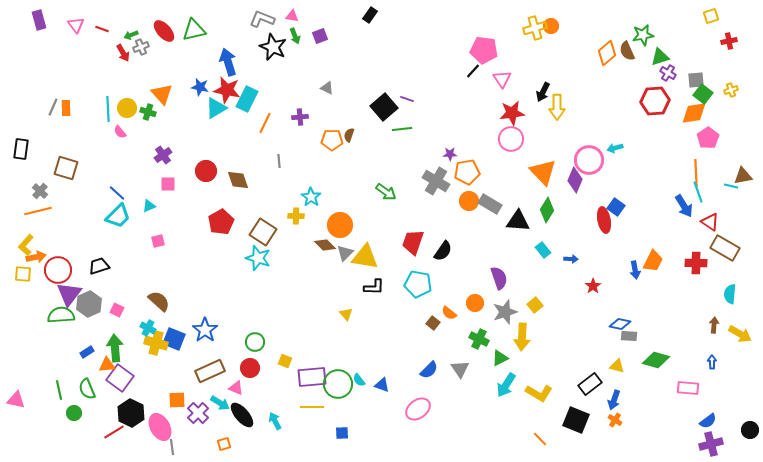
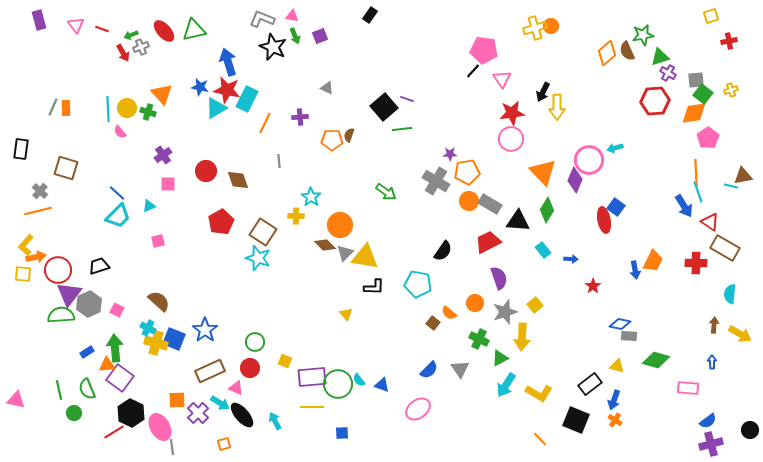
red trapezoid at (413, 242): moved 75 px right; rotated 44 degrees clockwise
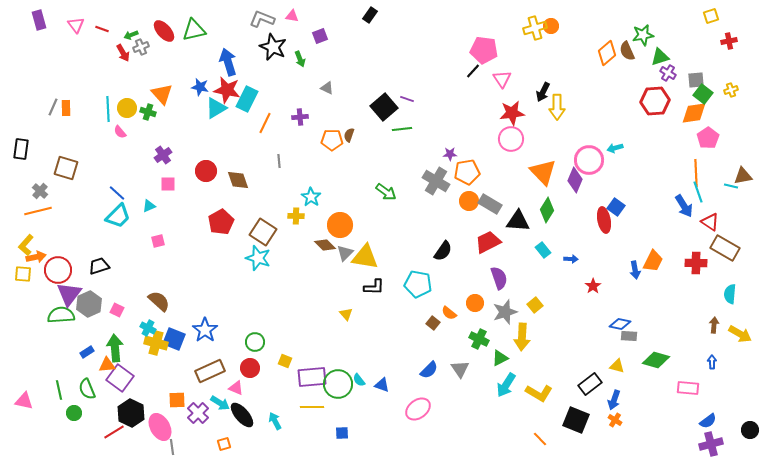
green arrow at (295, 36): moved 5 px right, 23 px down
pink triangle at (16, 400): moved 8 px right, 1 px down
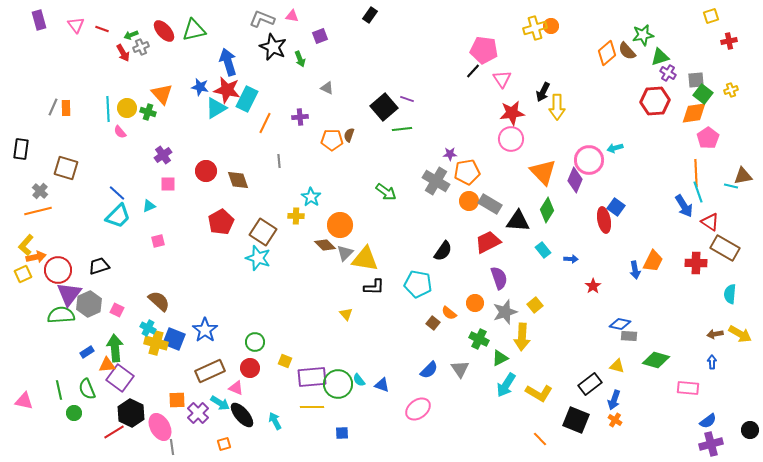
brown semicircle at (627, 51): rotated 18 degrees counterclockwise
yellow triangle at (365, 257): moved 2 px down
yellow square at (23, 274): rotated 30 degrees counterclockwise
brown arrow at (714, 325): moved 1 px right, 9 px down; rotated 105 degrees counterclockwise
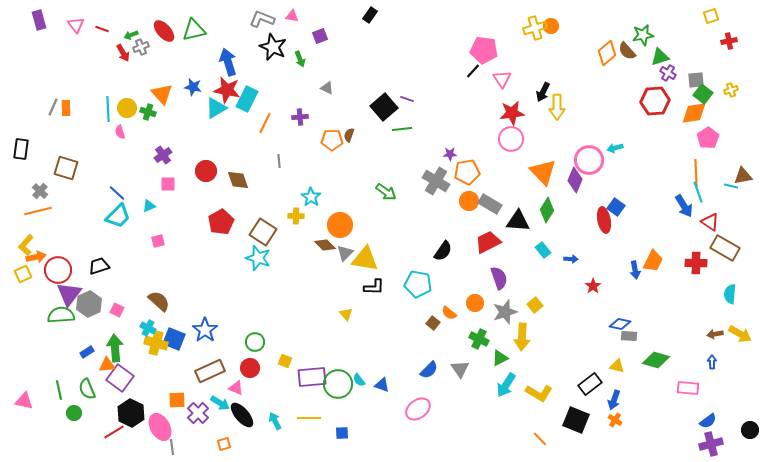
blue star at (200, 87): moved 7 px left
pink semicircle at (120, 132): rotated 24 degrees clockwise
yellow line at (312, 407): moved 3 px left, 11 px down
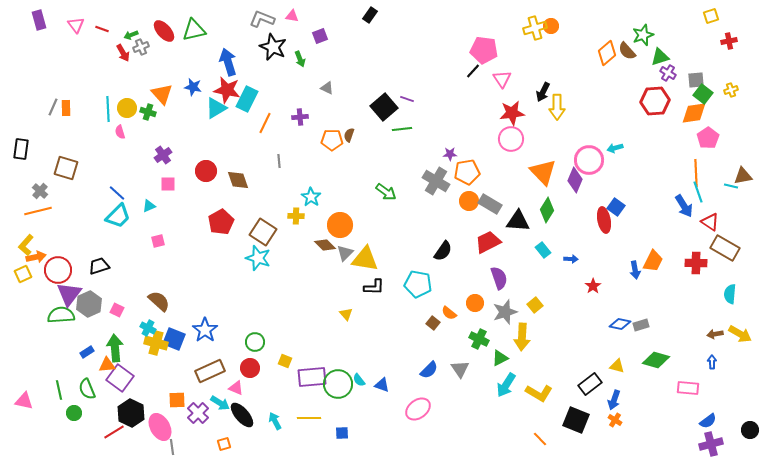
green star at (643, 35): rotated 10 degrees counterclockwise
gray rectangle at (629, 336): moved 12 px right, 11 px up; rotated 21 degrees counterclockwise
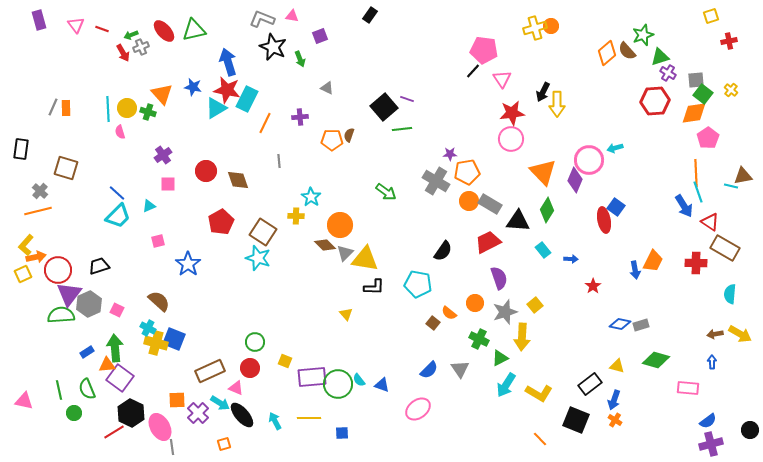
yellow cross at (731, 90): rotated 32 degrees counterclockwise
yellow arrow at (557, 107): moved 3 px up
blue star at (205, 330): moved 17 px left, 66 px up
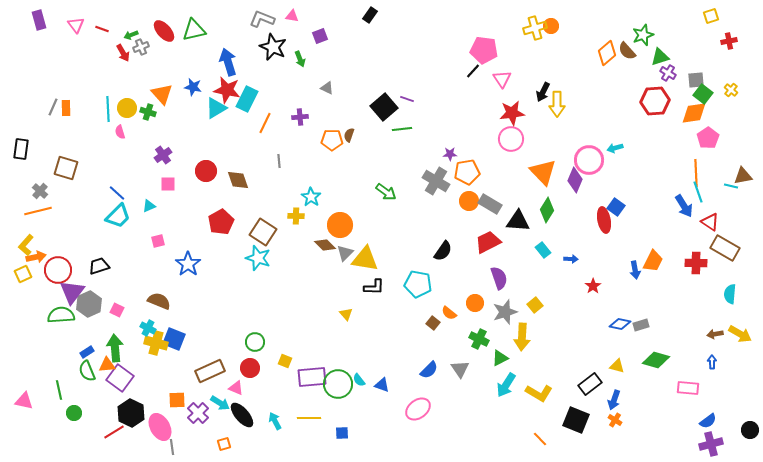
purple triangle at (69, 294): moved 3 px right, 2 px up
brown semicircle at (159, 301): rotated 20 degrees counterclockwise
green semicircle at (87, 389): moved 18 px up
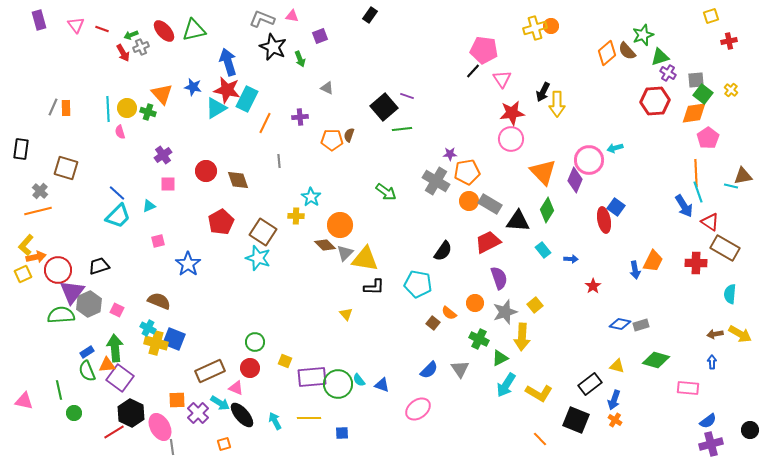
purple line at (407, 99): moved 3 px up
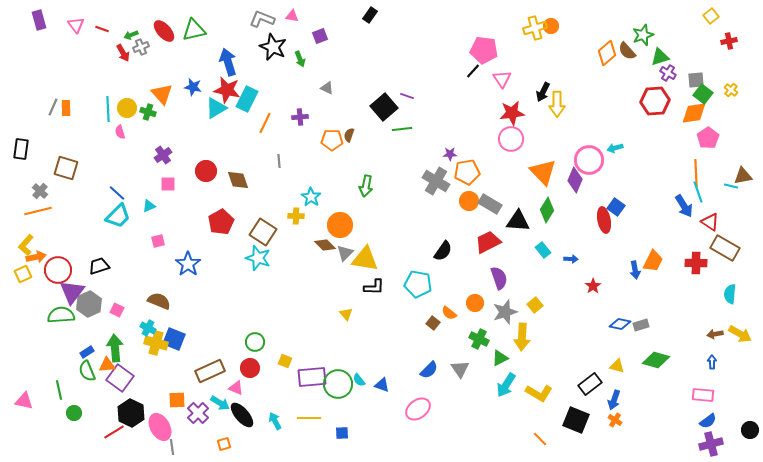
yellow square at (711, 16): rotated 21 degrees counterclockwise
green arrow at (386, 192): moved 20 px left, 6 px up; rotated 65 degrees clockwise
pink rectangle at (688, 388): moved 15 px right, 7 px down
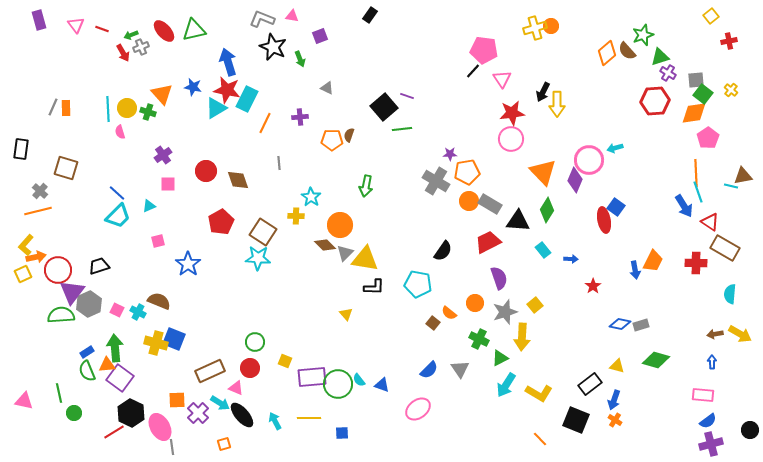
gray line at (279, 161): moved 2 px down
cyan star at (258, 258): rotated 15 degrees counterclockwise
cyan cross at (148, 328): moved 10 px left, 16 px up
green line at (59, 390): moved 3 px down
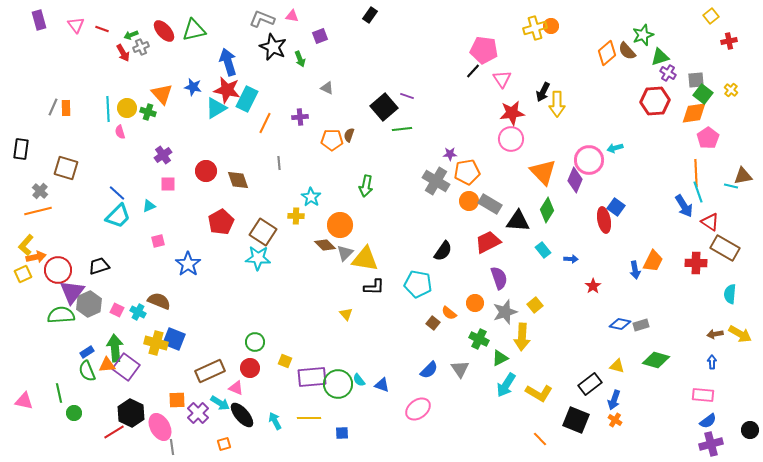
purple square at (120, 378): moved 6 px right, 11 px up
